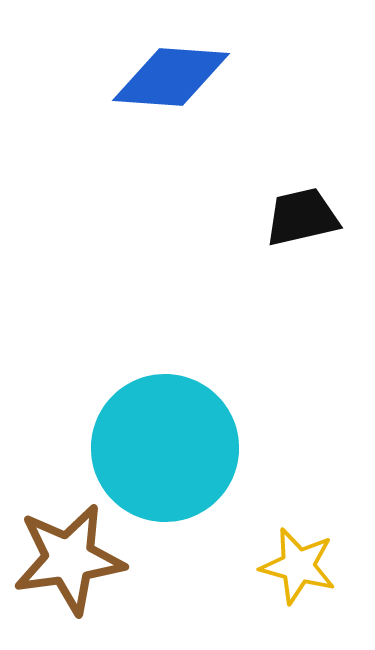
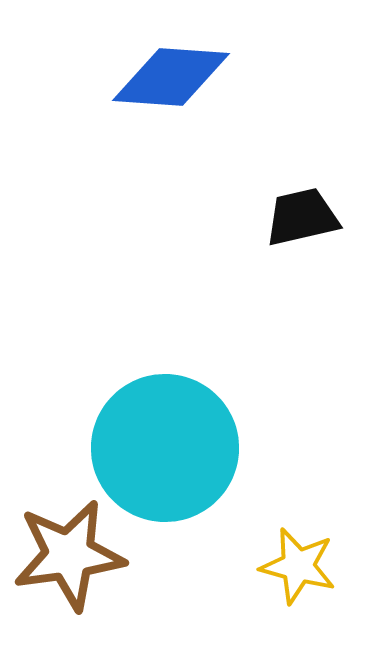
brown star: moved 4 px up
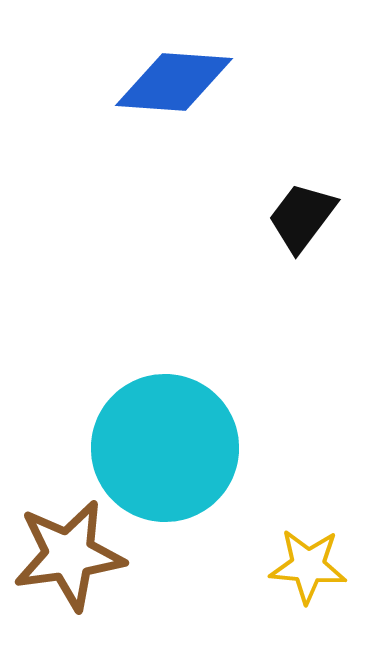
blue diamond: moved 3 px right, 5 px down
black trapezoid: rotated 40 degrees counterclockwise
yellow star: moved 10 px right; rotated 10 degrees counterclockwise
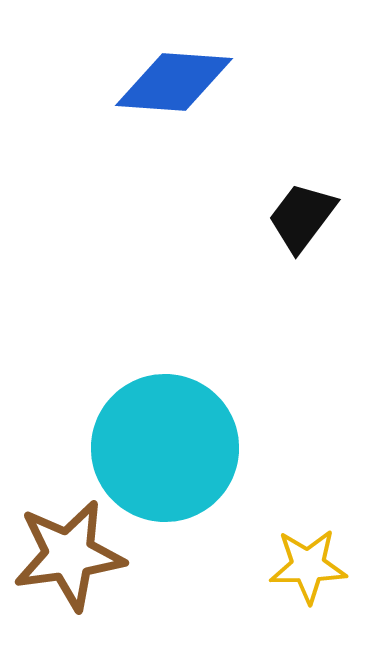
yellow star: rotated 6 degrees counterclockwise
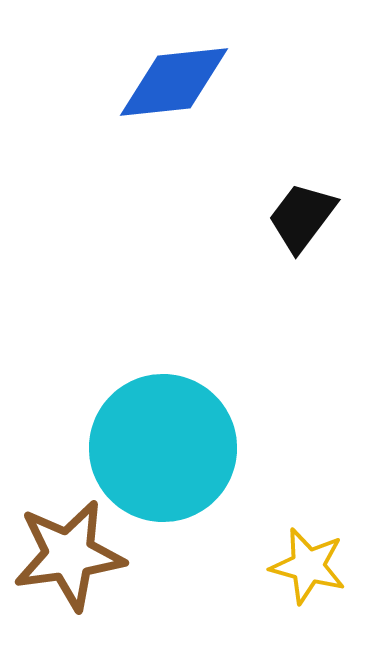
blue diamond: rotated 10 degrees counterclockwise
cyan circle: moved 2 px left
yellow star: rotated 16 degrees clockwise
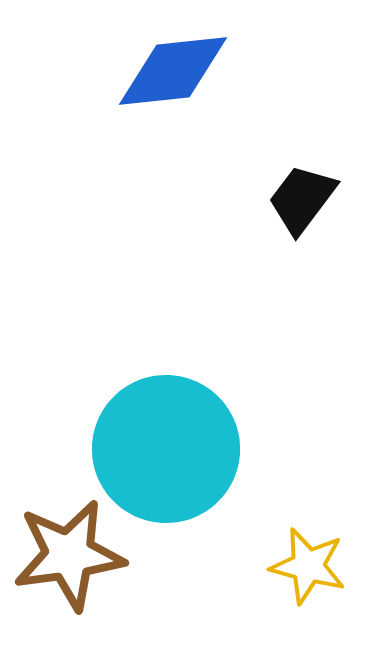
blue diamond: moved 1 px left, 11 px up
black trapezoid: moved 18 px up
cyan circle: moved 3 px right, 1 px down
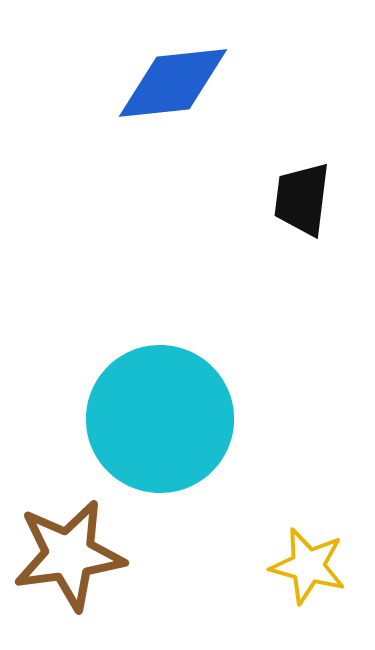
blue diamond: moved 12 px down
black trapezoid: rotated 30 degrees counterclockwise
cyan circle: moved 6 px left, 30 px up
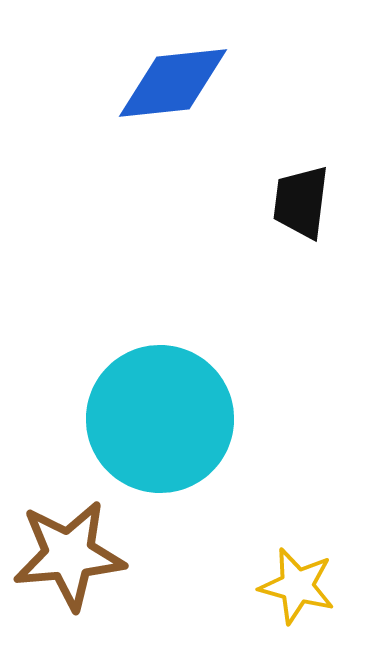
black trapezoid: moved 1 px left, 3 px down
brown star: rotated 3 degrees clockwise
yellow star: moved 11 px left, 20 px down
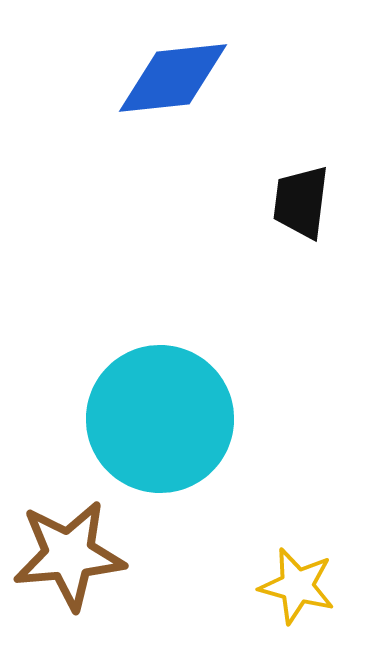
blue diamond: moved 5 px up
